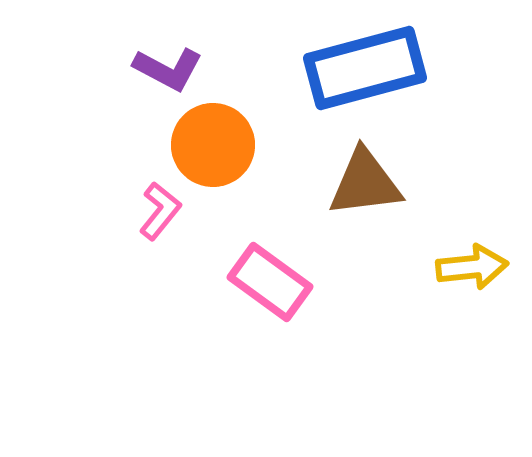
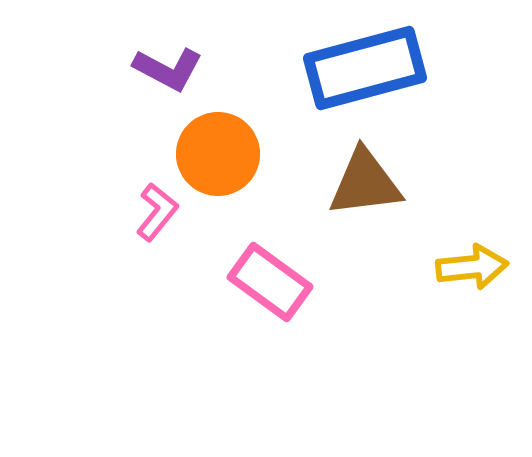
orange circle: moved 5 px right, 9 px down
pink L-shape: moved 3 px left, 1 px down
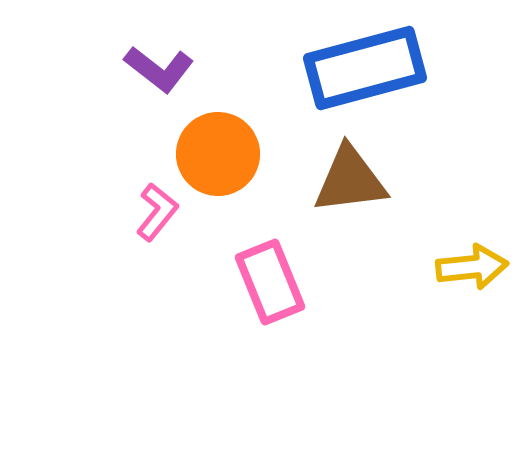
purple L-shape: moved 9 px left; rotated 10 degrees clockwise
brown triangle: moved 15 px left, 3 px up
pink rectangle: rotated 32 degrees clockwise
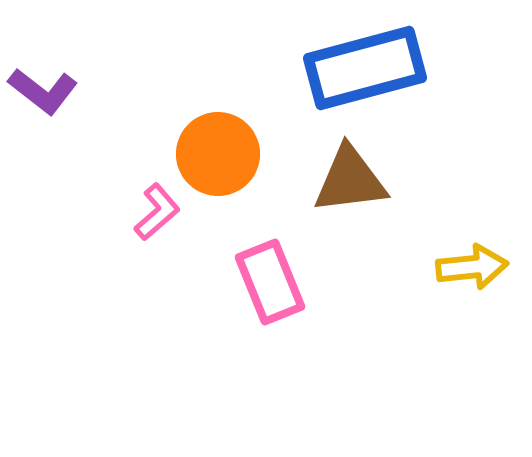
purple L-shape: moved 116 px left, 22 px down
pink L-shape: rotated 10 degrees clockwise
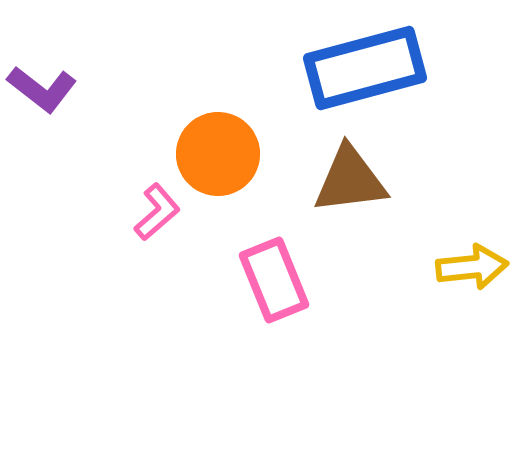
purple L-shape: moved 1 px left, 2 px up
pink rectangle: moved 4 px right, 2 px up
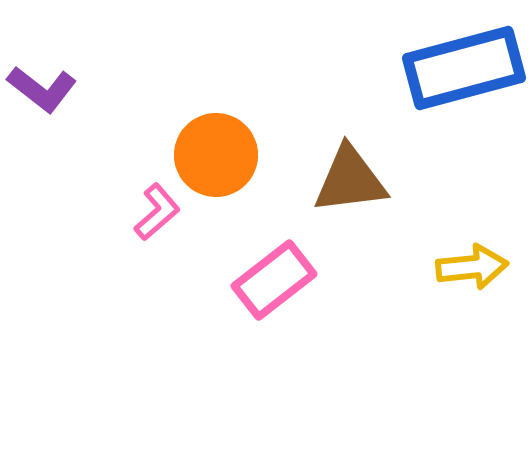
blue rectangle: moved 99 px right
orange circle: moved 2 px left, 1 px down
pink rectangle: rotated 74 degrees clockwise
